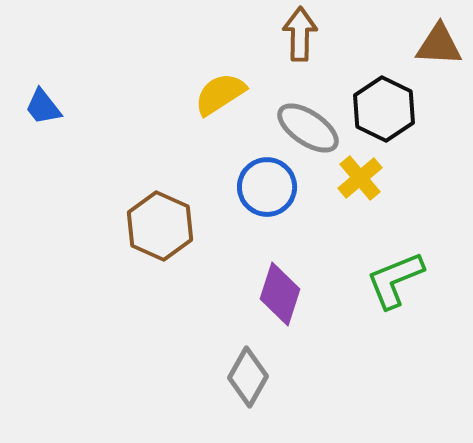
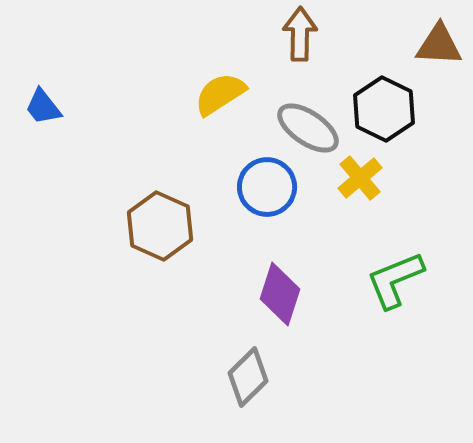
gray diamond: rotated 16 degrees clockwise
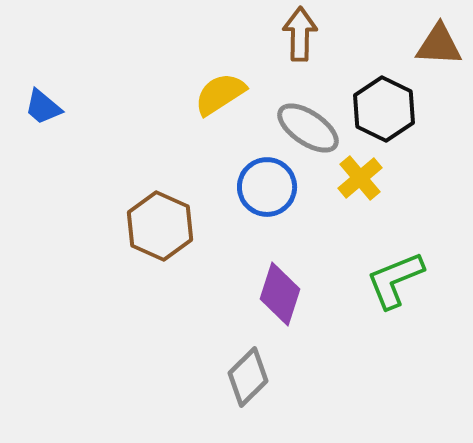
blue trapezoid: rotated 12 degrees counterclockwise
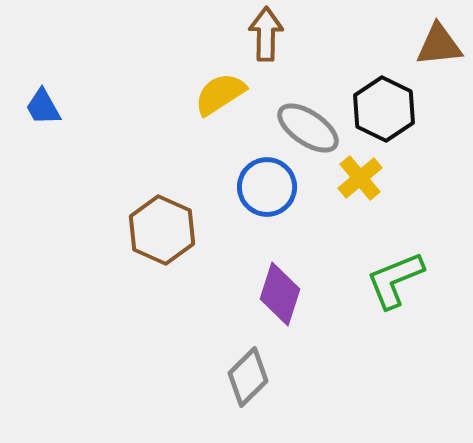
brown arrow: moved 34 px left
brown triangle: rotated 9 degrees counterclockwise
blue trapezoid: rotated 21 degrees clockwise
brown hexagon: moved 2 px right, 4 px down
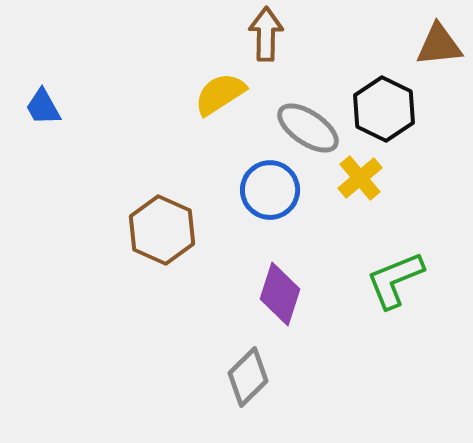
blue circle: moved 3 px right, 3 px down
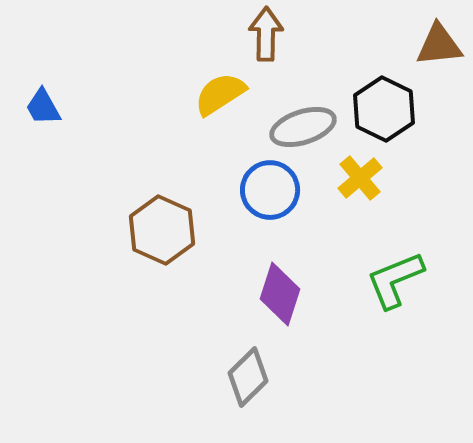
gray ellipse: moved 5 px left, 1 px up; rotated 52 degrees counterclockwise
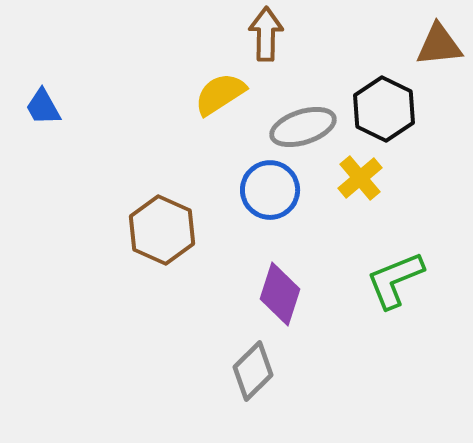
gray diamond: moved 5 px right, 6 px up
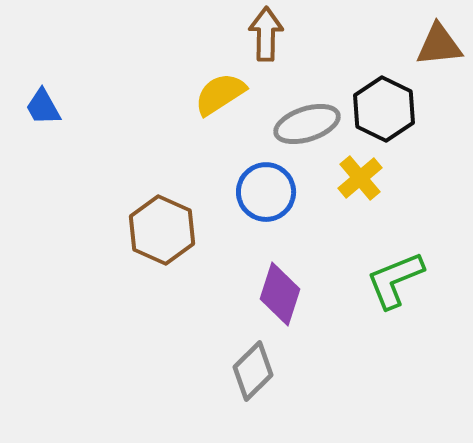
gray ellipse: moved 4 px right, 3 px up
blue circle: moved 4 px left, 2 px down
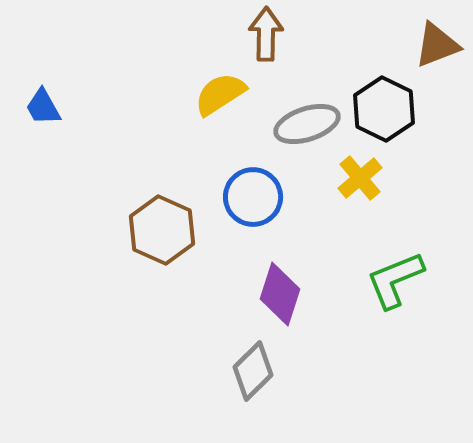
brown triangle: moved 2 px left; rotated 15 degrees counterclockwise
blue circle: moved 13 px left, 5 px down
